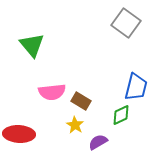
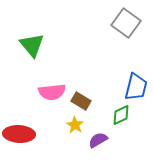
purple semicircle: moved 2 px up
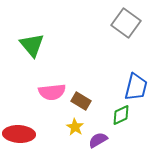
yellow star: moved 2 px down
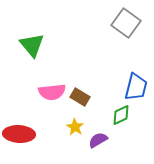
brown rectangle: moved 1 px left, 4 px up
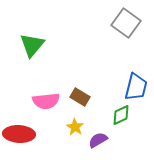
green triangle: rotated 20 degrees clockwise
pink semicircle: moved 6 px left, 9 px down
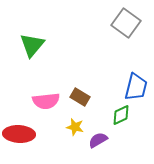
yellow star: rotated 18 degrees counterclockwise
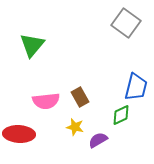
brown rectangle: rotated 30 degrees clockwise
